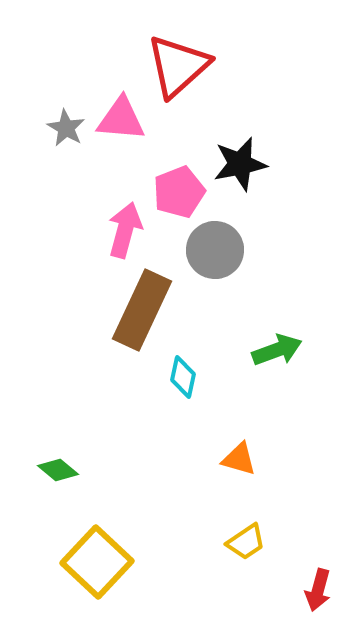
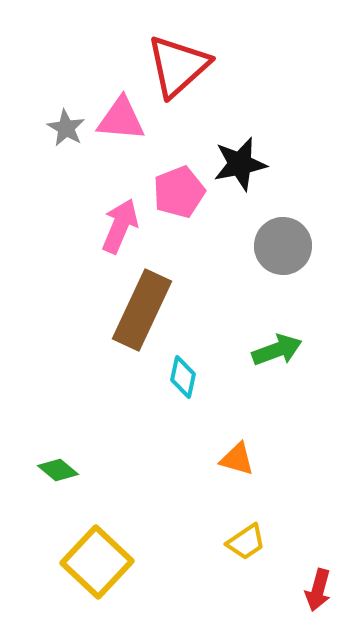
pink arrow: moved 5 px left, 4 px up; rotated 8 degrees clockwise
gray circle: moved 68 px right, 4 px up
orange triangle: moved 2 px left
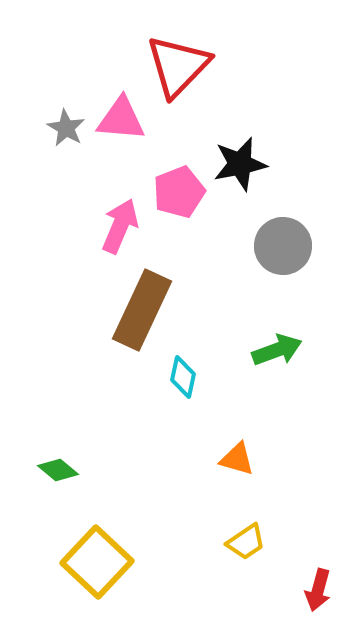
red triangle: rotated 4 degrees counterclockwise
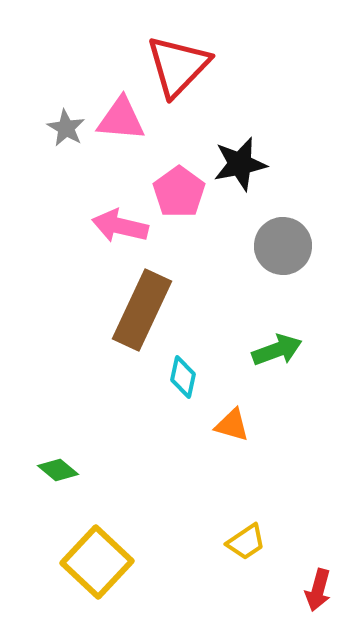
pink pentagon: rotated 15 degrees counterclockwise
pink arrow: rotated 100 degrees counterclockwise
orange triangle: moved 5 px left, 34 px up
